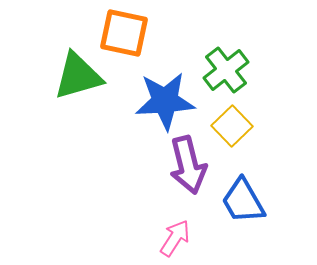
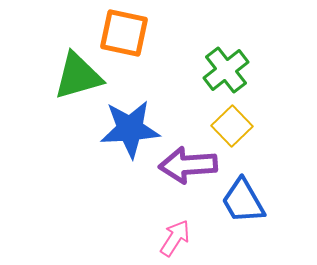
blue star: moved 35 px left, 28 px down
purple arrow: rotated 100 degrees clockwise
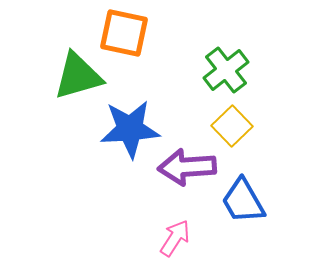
purple arrow: moved 1 px left, 2 px down
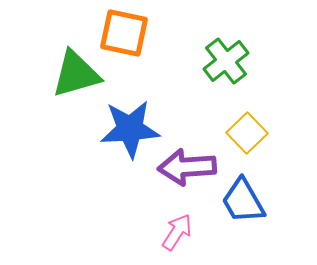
green cross: moved 9 px up
green triangle: moved 2 px left, 2 px up
yellow square: moved 15 px right, 7 px down
pink arrow: moved 2 px right, 6 px up
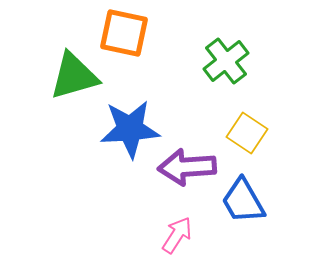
green triangle: moved 2 px left, 2 px down
yellow square: rotated 12 degrees counterclockwise
pink arrow: moved 3 px down
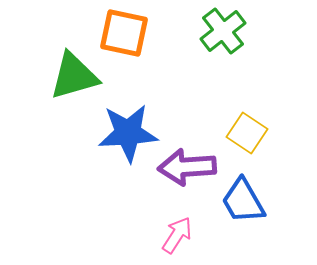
green cross: moved 3 px left, 30 px up
blue star: moved 2 px left, 4 px down
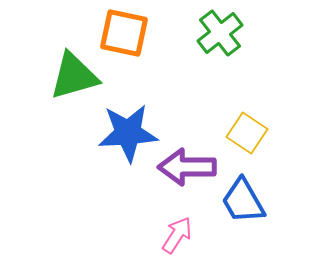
green cross: moved 3 px left, 2 px down
purple arrow: rotated 4 degrees clockwise
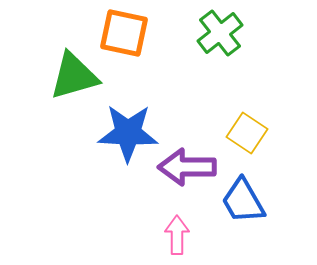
blue star: rotated 6 degrees clockwise
pink arrow: rotated 33 degrees counterclockwise
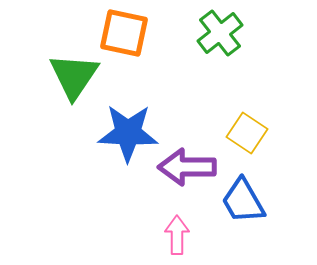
green triangle: rotated 40 degrees counterclockwise
